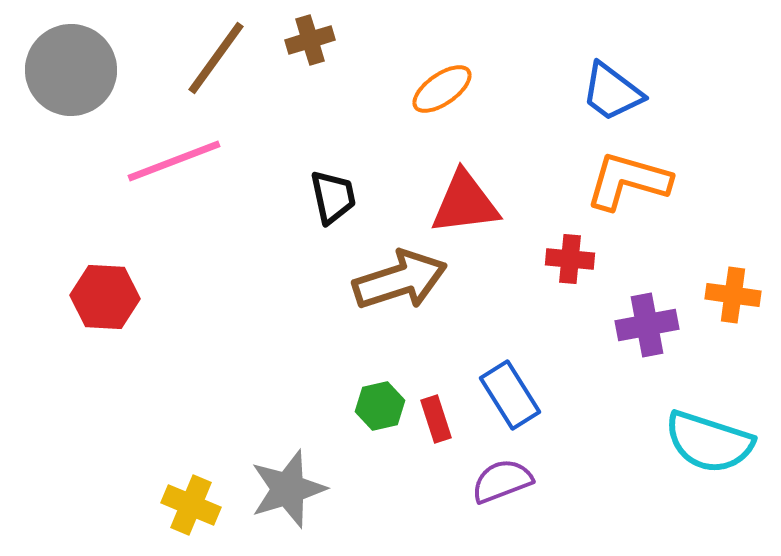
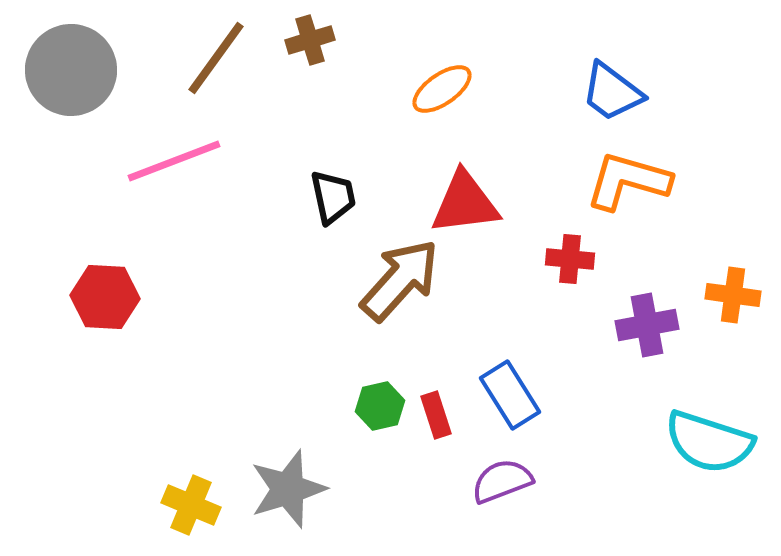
brown arrow: rotated 30 degrees counterclockwise
red rectangle: moved 4 px up
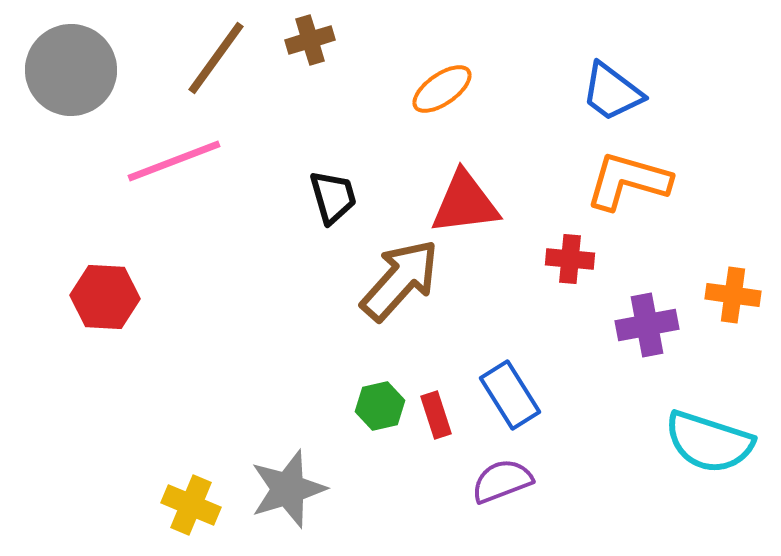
black trapezoid: rotated 4 degrees counterclockwise
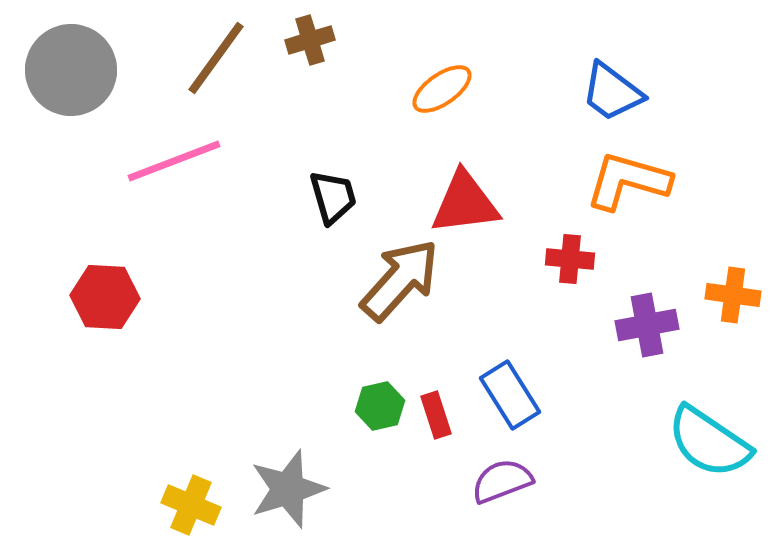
cyan semicircle: rotated 16 degrees clockwise
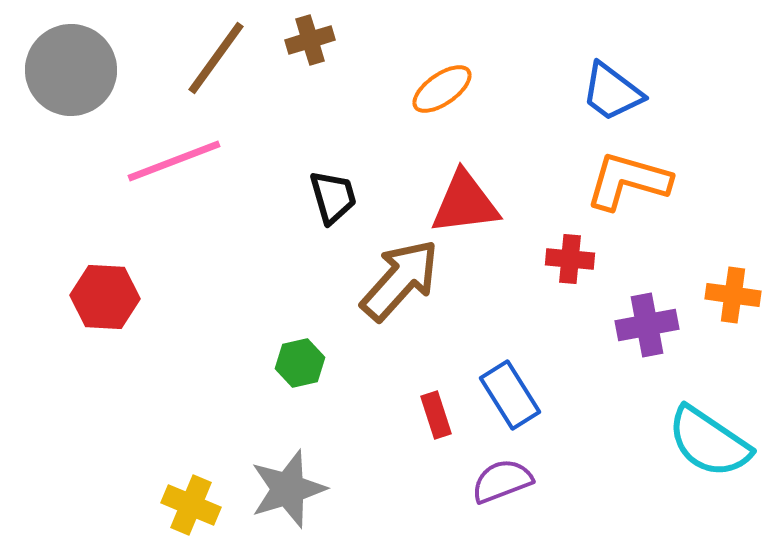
green hexagon: moved 80 px left, 43 px up
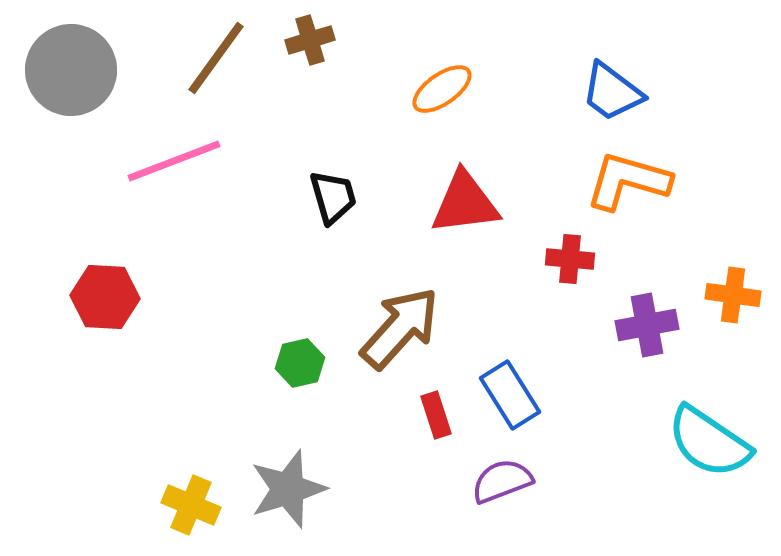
brown arrow: moved 48 px down
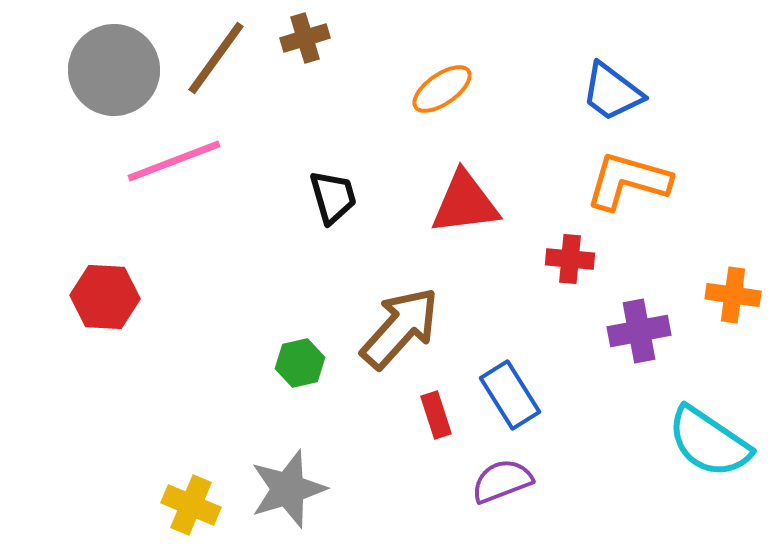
brown cross: moved 5 px left, 2 px up
gray circle: moved 43 px right
purple cross: moved 8 px left, 6 px down
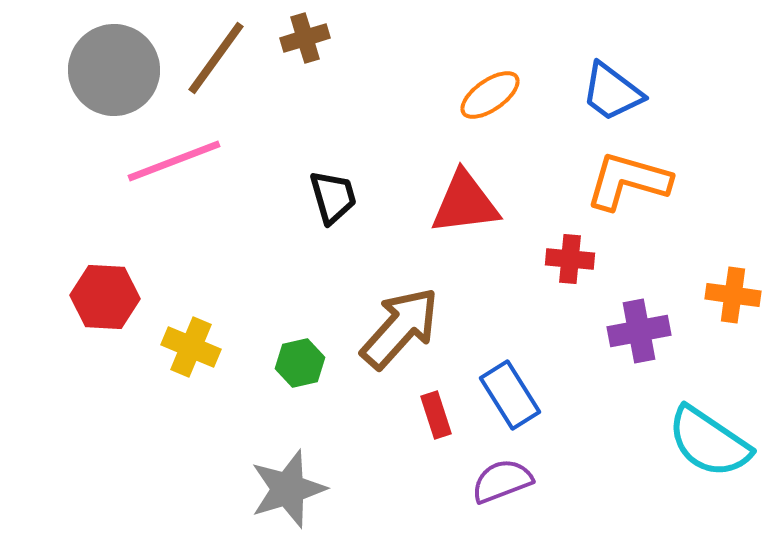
orange ellipse: moved 48 px right, 6 px down
yellow cross: moved 158 px up
